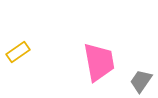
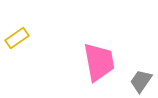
yellow rectangle: moved 1 px left, 14 px up
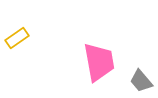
gray trapezoid: rotated 75 degrees counterclockwise
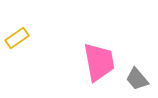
gray trapezoid: moved 4 px left, 2 px up
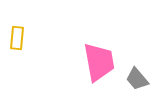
yellow rectangle: rotated 50 degrees counterclockwise
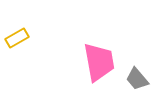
yellow rectangle: rotated 55 degrees clockwise
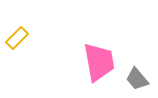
yellow rectangle: rotated 15 degrees counterclockwise
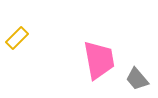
pink trapezoid: moved 2 px up
